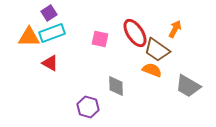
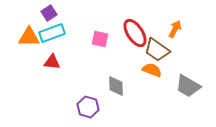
red triangle: moved 2 px right, 1 px up; rotated 24 degrees counterclockwise
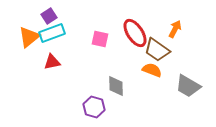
purple square: moved 3 px down
orange triangle: rotated 40 degrees counterclockwise
red triangle: rotated 18 degrees counterclockwise
purple hexagon: moved 6 px right
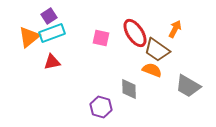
pink square: moved 1 px right, 1 px up
gray diamond: moved 13 px right, 3 px down
purple hexagon: moved 7 px right
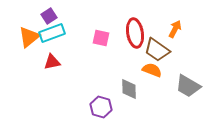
red ellipse: rotated 24 degrees clockwise
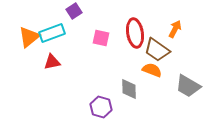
purple square: moved 25 px right, 5 px up
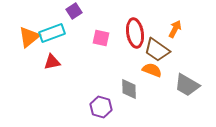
gray trapezoid: moved 1 px left, 1 px up
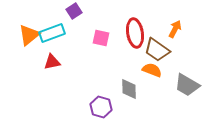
orange triangle: moved 2 px up
